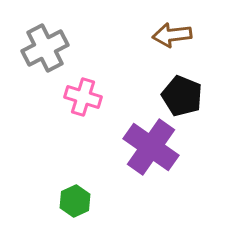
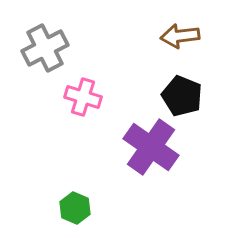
brown arrow: moved 8 px right, 1 px down
green hexagon: moved 7 px down; rotated 12 degrees counterclockwise
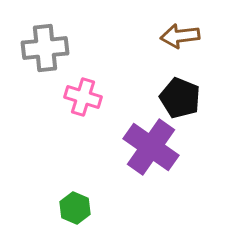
gray cross: rotated 21 degrees clockwise
black pentagon: moved 2 px left, 2 px down
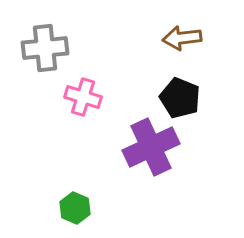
brown arrow: moved 2 px right, 2 px down
purple cross: rotated 30 degrees clockwise
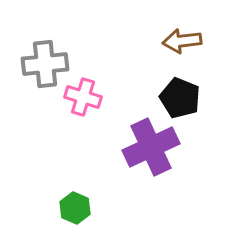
brown arrow: moved 3 px down
gray cross: moved 16 px down
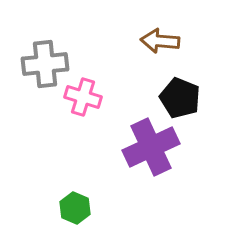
brown arrow: moved 22 px left; rotated 12 degrees clockwise
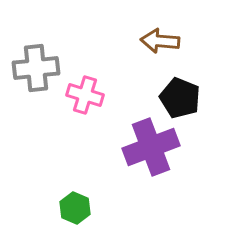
gray cross: moved 9 px left, 4 px down
pink cross: moved 2 px right, 2 px up
purple cross: rotated 4 degrees clockwise
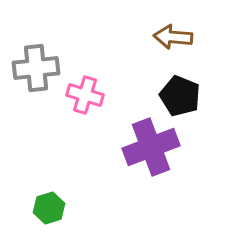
brown arrow: moved 13 px right, 4 px up
black pentagon: moved 2 px up
green hexagon: moved 26 px left; rotated 20 degrees clockwise
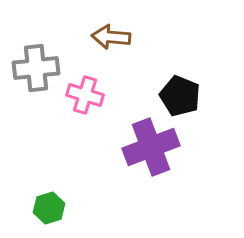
brown arrow: moved 62 px left
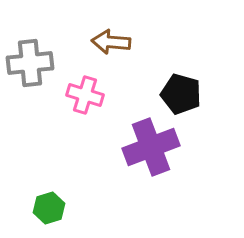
brown arrow: moved 5 px down
gray cross: moved 6 px left, 5 px up
black pentagon: moved 1 px right, 2 px up; rotated 6 degrees counterclockwise
